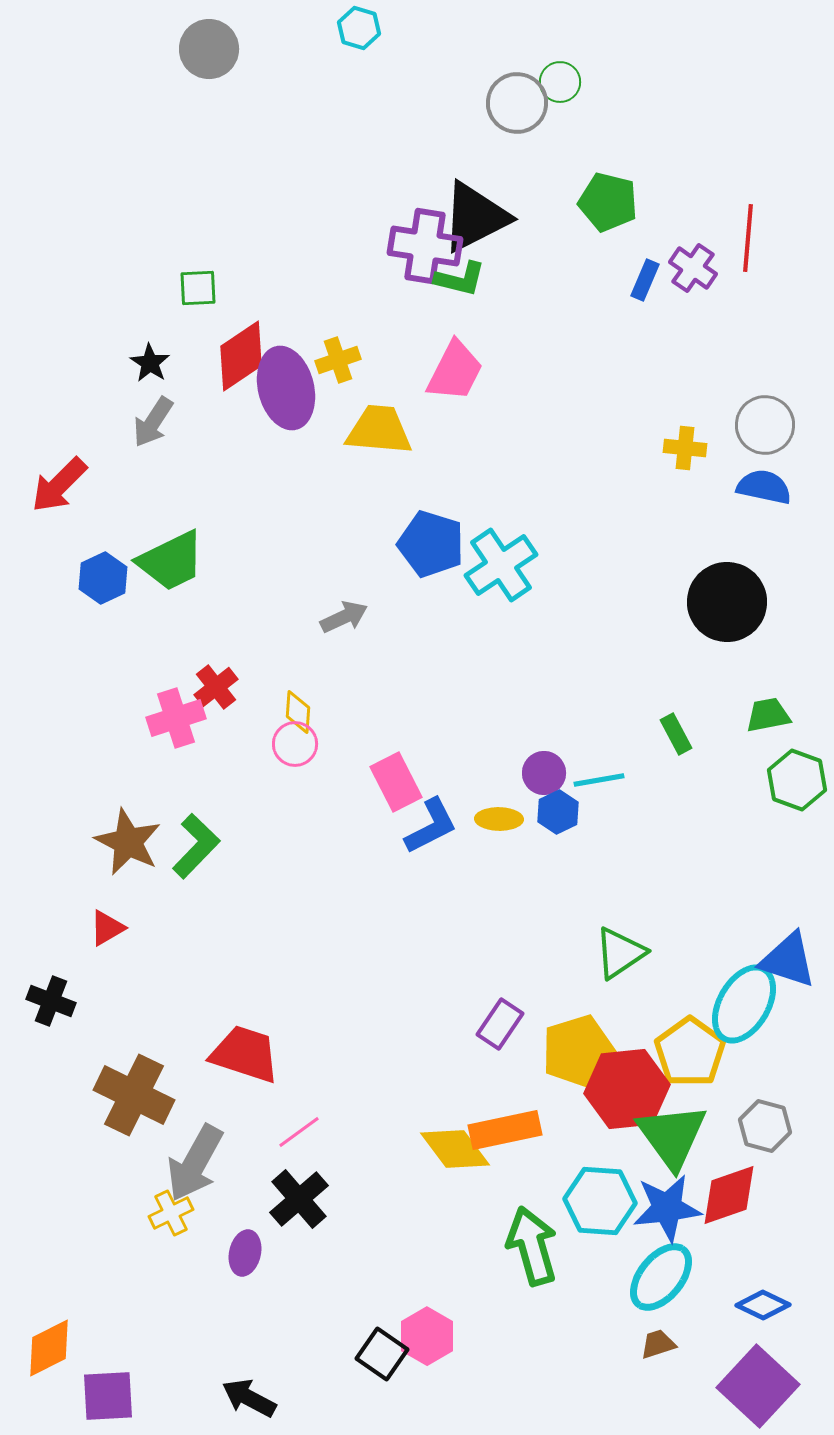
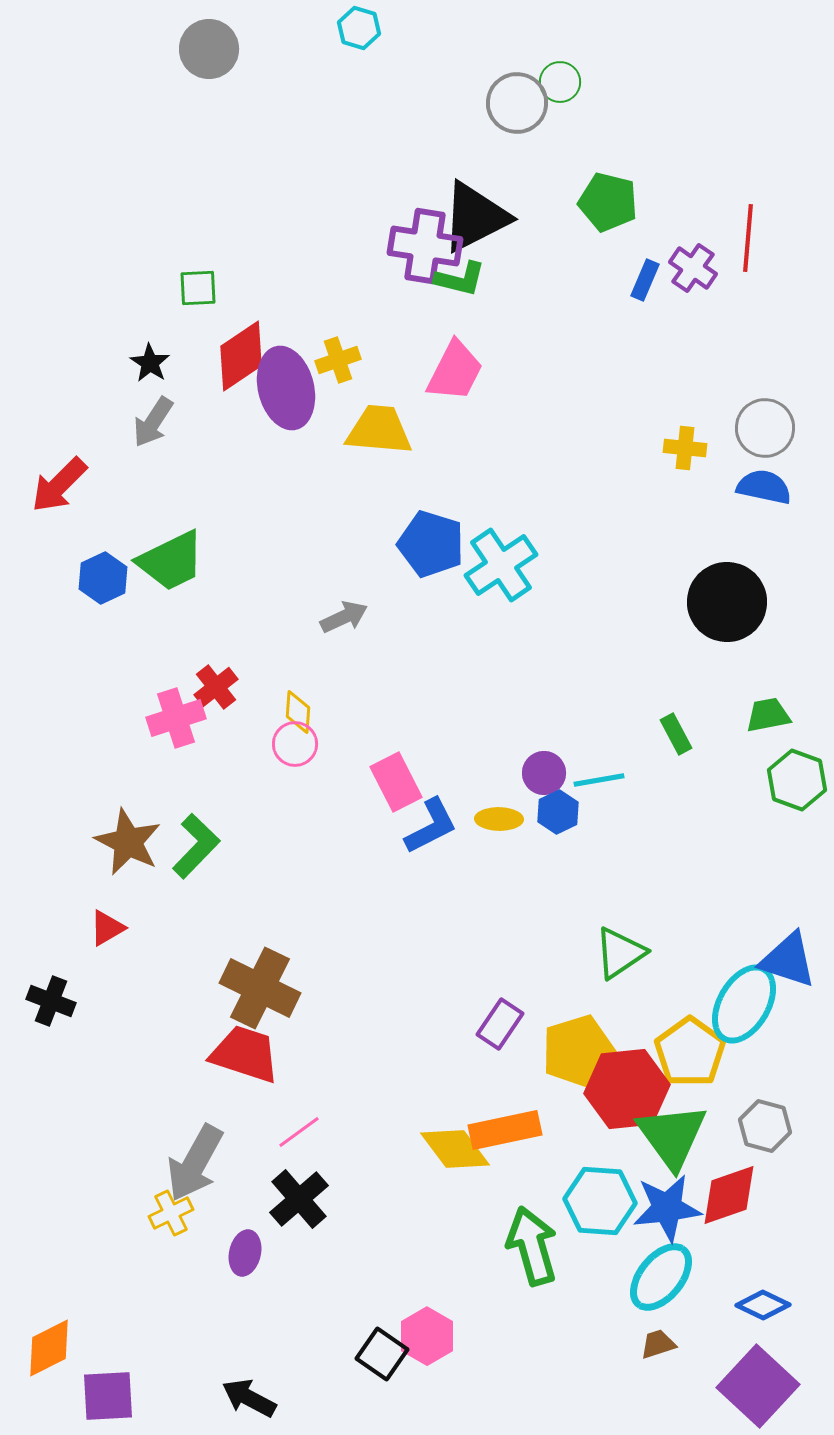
gray circle at (765, 425): moved 3 px down
brown cross at (134, 1095): moved 126 px right, 107 px up
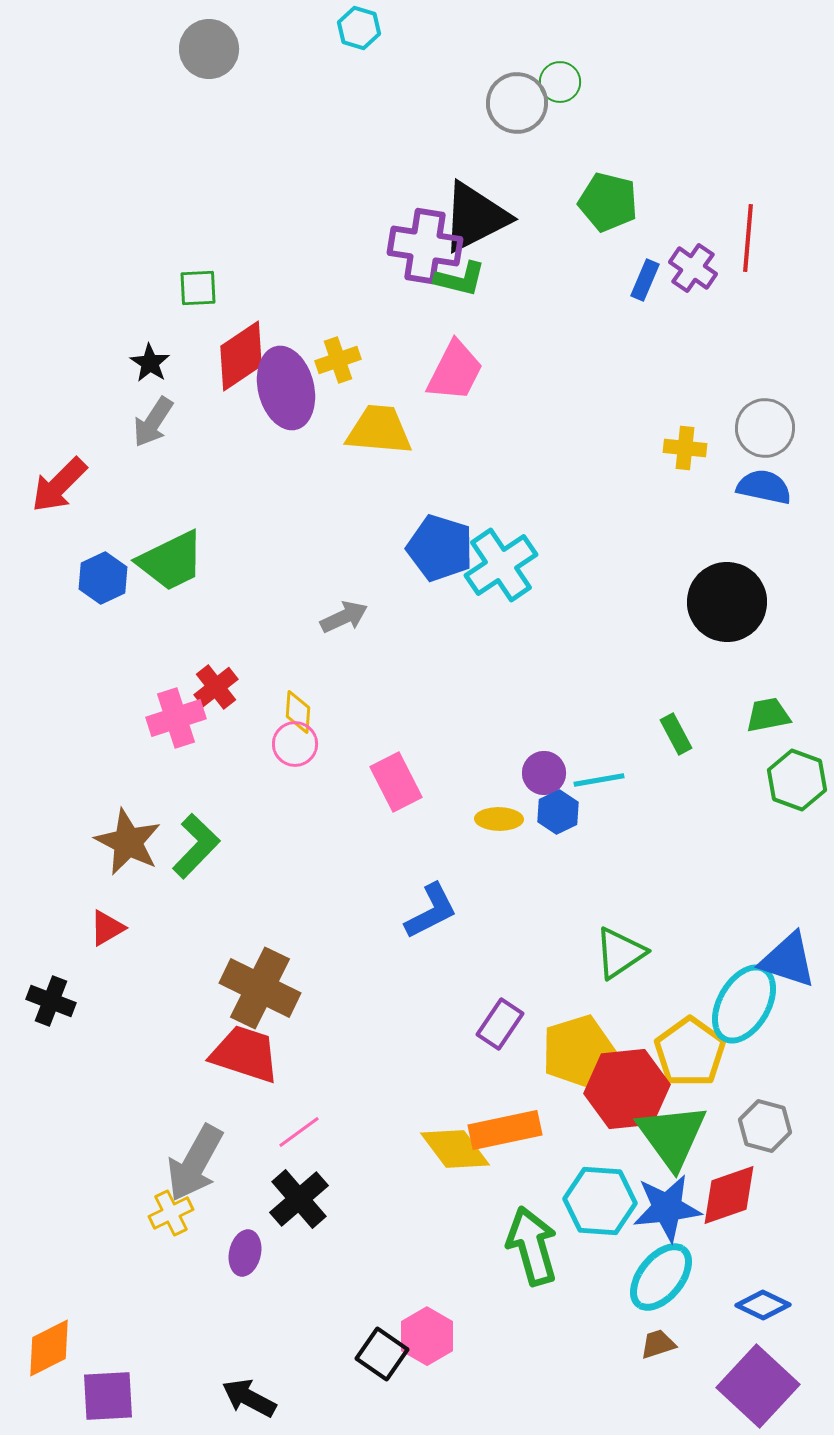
blue pentagon at (431, 544): moved 9 px right, 4 px down
blue L-shape at (431, 826): moved 85 px down
